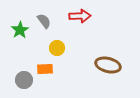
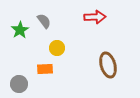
red arrow: moved 15 px right, 1 px down
brown ellipse: rotated 60 degrees clockwise
gray circle: moved 5 px left, 4 px down
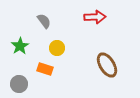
green star: moved 16 px down
brown ellipse: moved 1 px left; rotated 15 degrees counterclockwise
orange rectangle: rotated 21 degrees clockwise
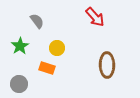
red arrow: rotated 50 degrees clockwise
gray semicircle: moved 7 px left
brown ellipse: rotated 30 degrees clockwise
orange rectangle: moved 2 px right, 1 px up
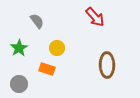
green star: moved 1 px left, 2 px down
orange rectangle: moved 1 px down
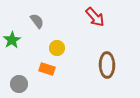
green star: moved 7 px left, 8 px up
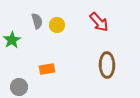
red arrow: moved 4 px right, 5 px down
gray semicircle: rotated 21 degrees clockwise
yellow circle: moved 23 px up
orange rectangle: rotated 28 degrees counterclockwise
gray circle: moved 3 px down
